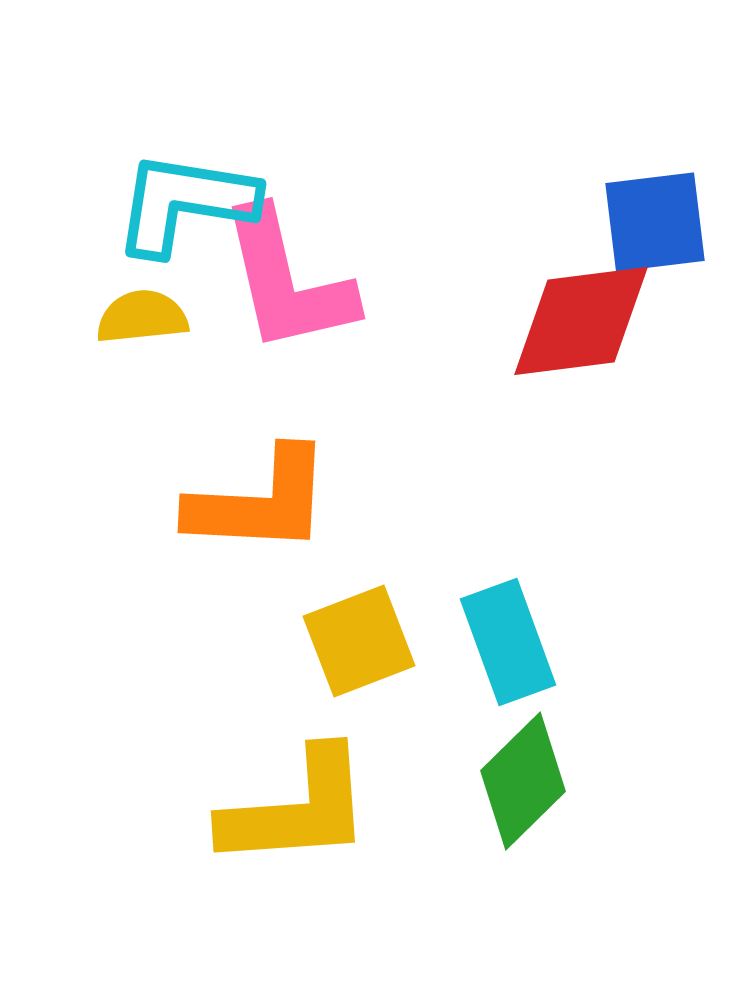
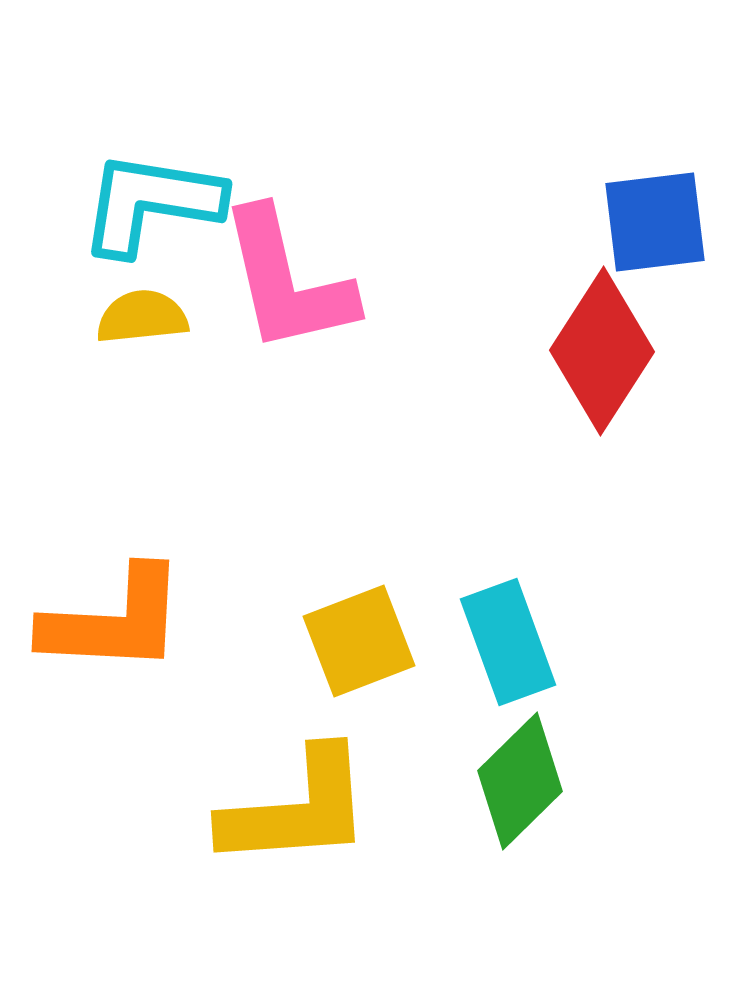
cyan L-shape: moved 34 px left
red diamond: moved 21 px right, 30 px down; rotated 50 degrees counterclockwise
orange L-shape: moved 146 px left, 119 px down
green diamond: moved 3 px left
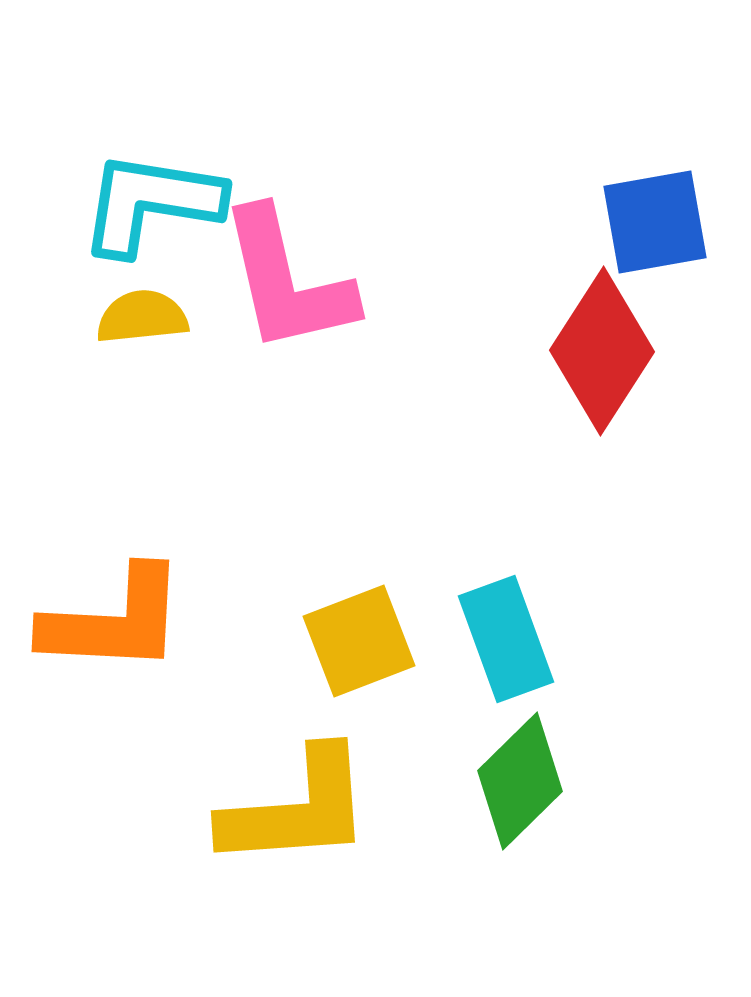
blue square: rotated 3 degrees counterclockwise
cyan rectangle: moved 2 px left, 3 px up
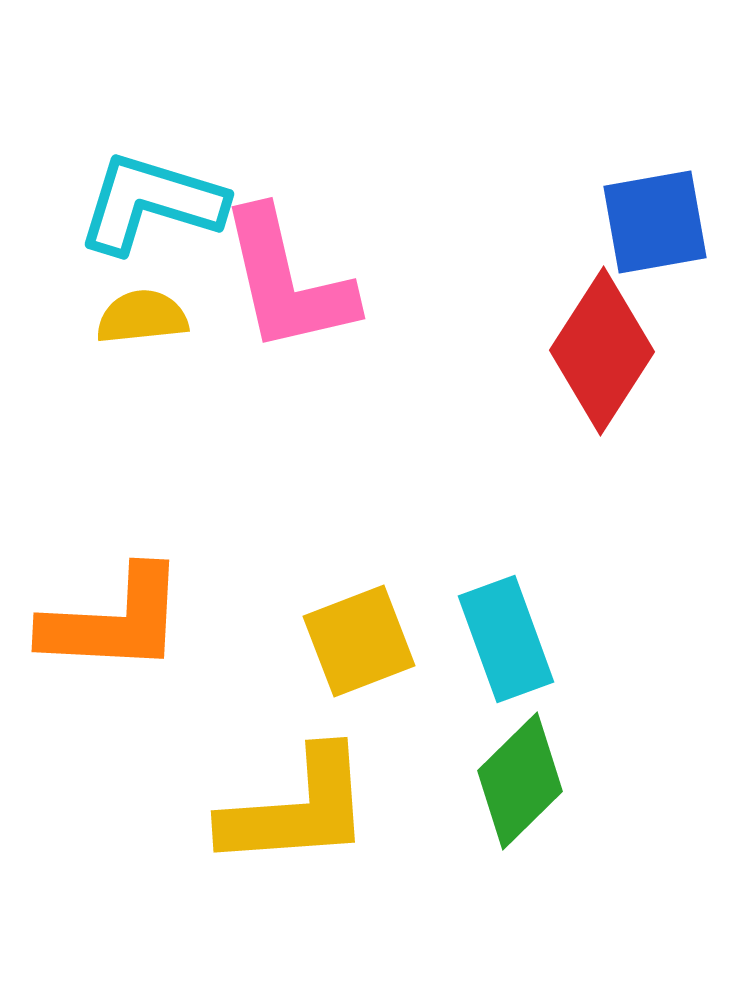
cyan L-shape: rotated 8 degrees clockwise
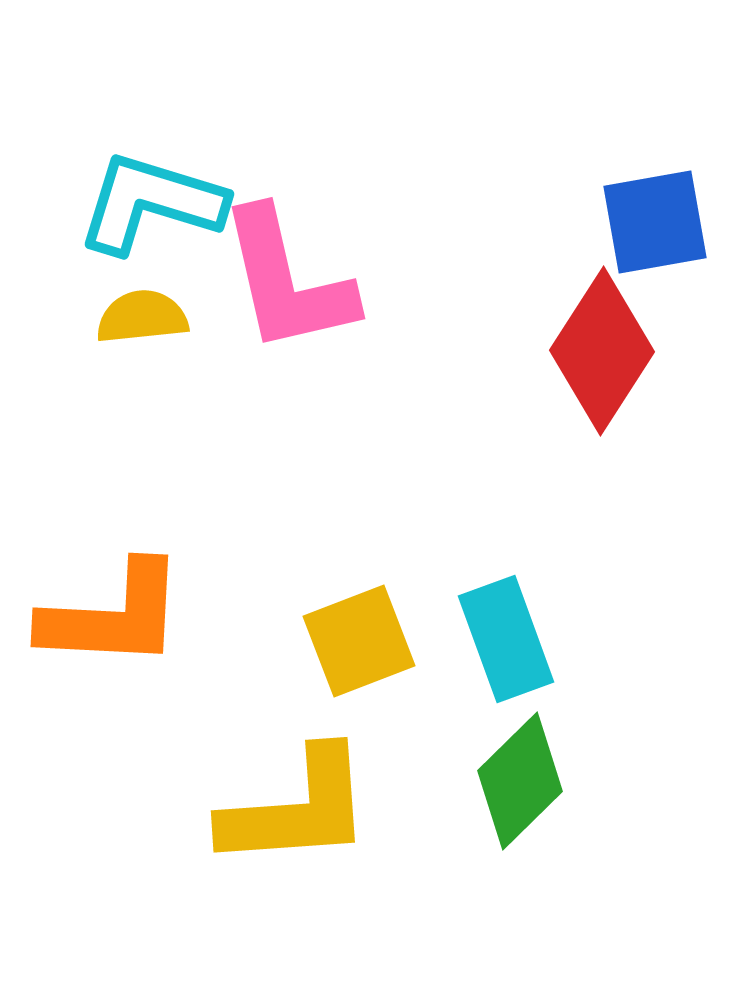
orange L-shape: moved 1 px left, 5 px up
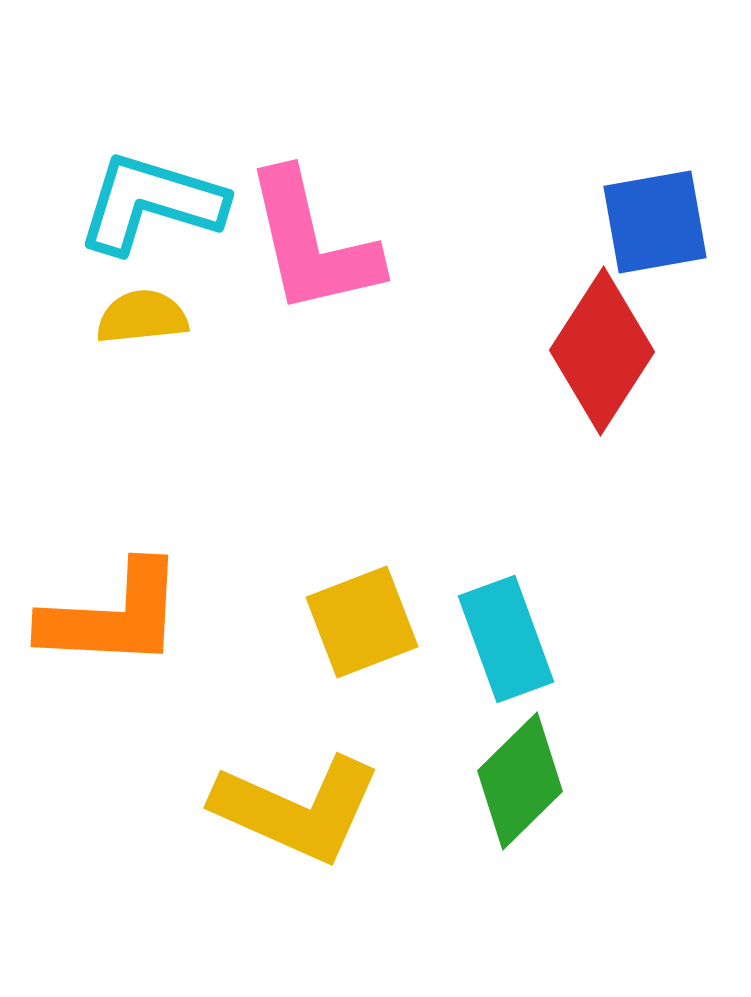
pink L-shape: moved 25 px right, 38 px up
yellow square: moved 3 px right, 19 px up
yellow L-shape: rotated 28 degrees clockwise
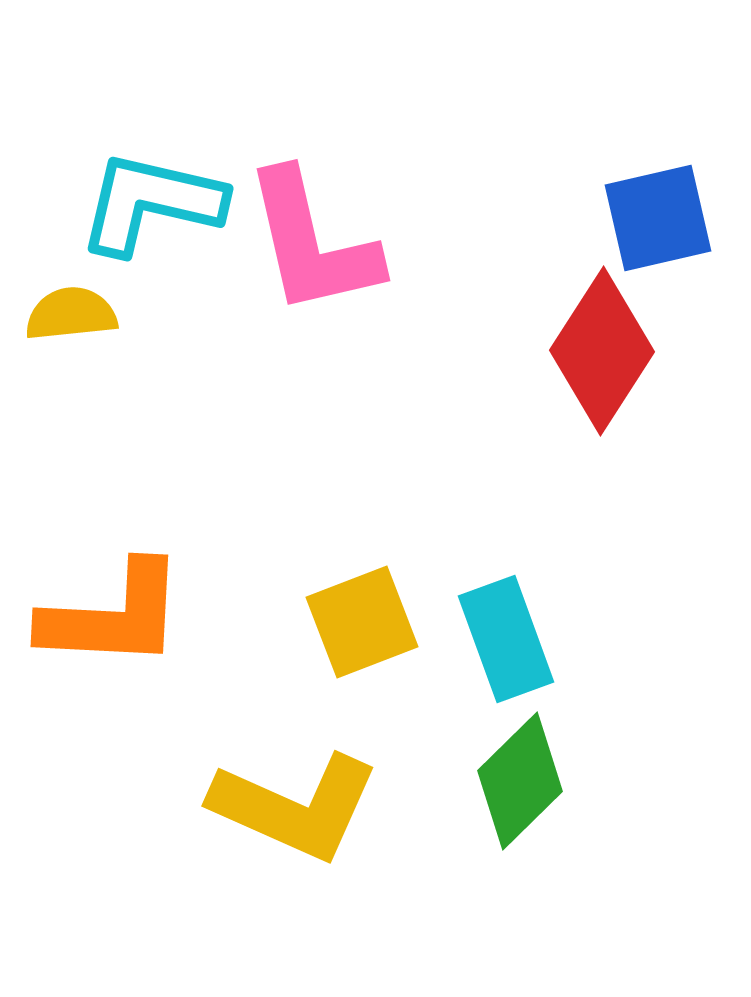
cyan L-shape: rotated 4 degrees counterclockwise
blue square: moved 3 px right, 4 px up; rotated 3 degrees counterclockwise
yellow semicircle: moved 71 px left, 3 px up
yellow L-shape: moved 2 px left, 2 px up
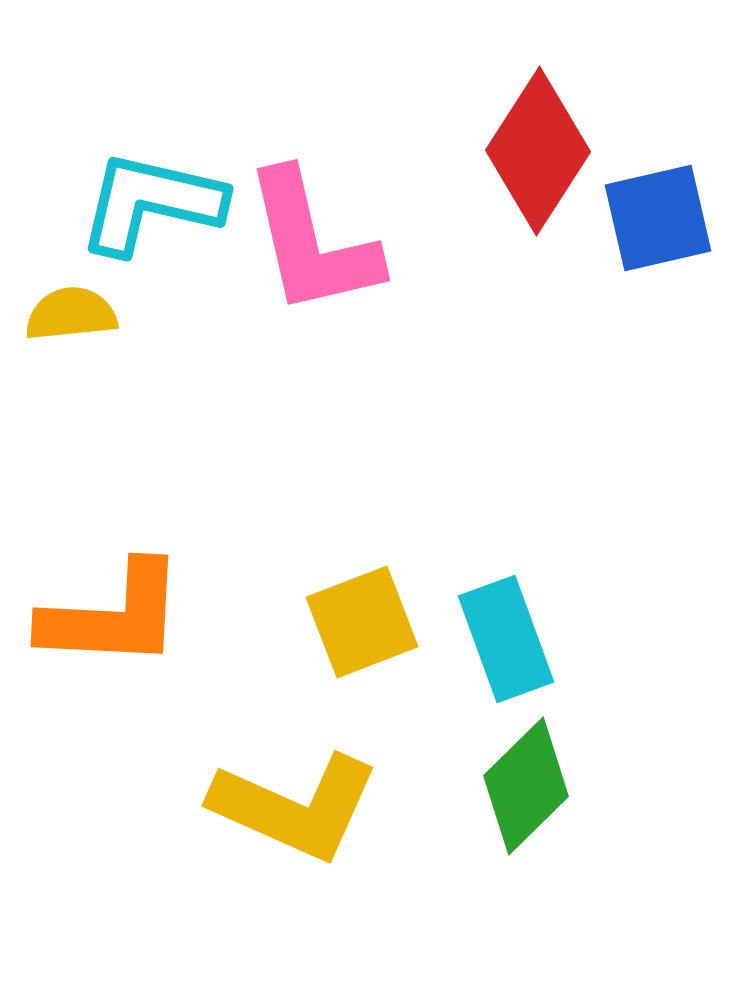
red diamond: moved 64 px left, 200 px up
green diamond: moved 6 px right, 5 px down
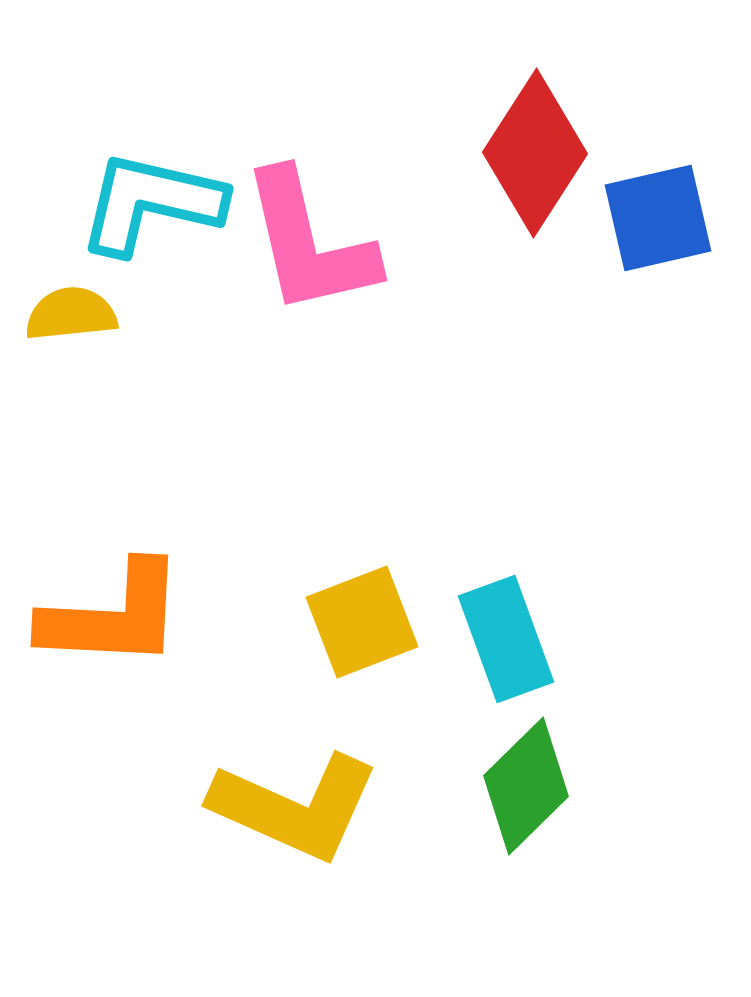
red diamond: moved 3 px left, 2 px down
pink L-shape: moved 3 px left
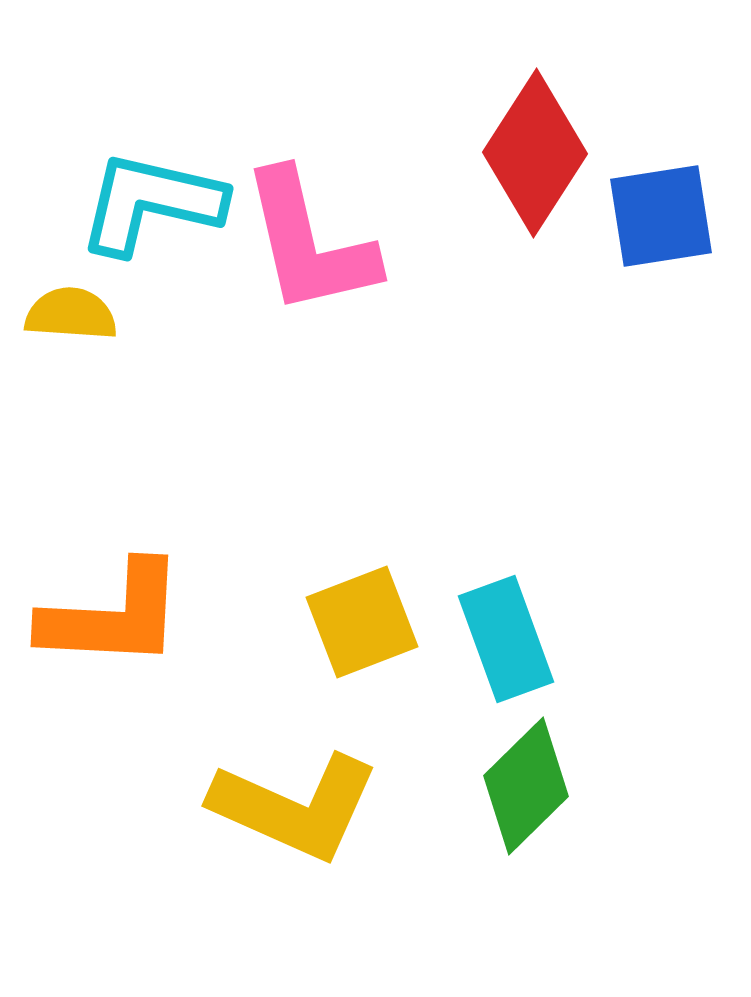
blue square: moved 3 px right, 2 px up; rotated 4 degrees clockwise
yellow semicircle: rotated 10 degrees clockwise
